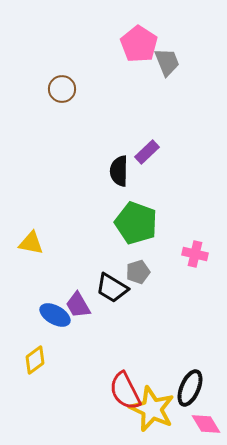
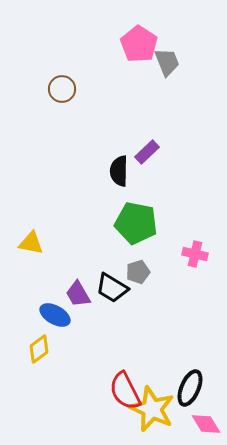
green pentagon: rotated 9 degrees counterclockwise
purple trapezoid: moved 11 px up
yellow diamond: moved 4 px right, 11 px up
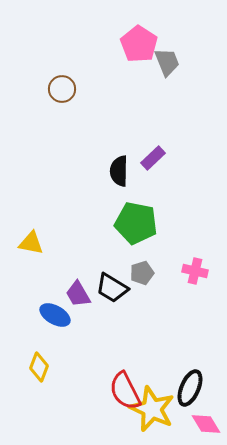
purple rectangle: moved 6 px right, 6 px down
pink cross: moved 17 px down
gray pentagon: moved 4 px right, 1 px down
yellow diamond: moved 18 px down; rotated 32 degrees counterclockwise
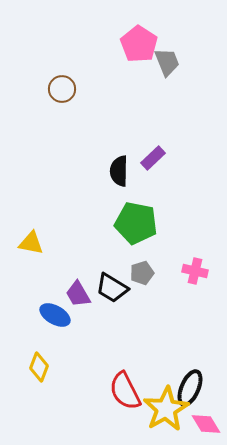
yellow star: moved 14 px right; rotated 18 degrees clockwise
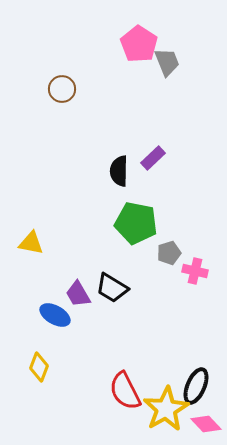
gray pentagon: moved 27 px right, 20 px up
black ellipse: moved 6 px right, 2 px up
pink diamond: rotated 12 degrees counterclockwise
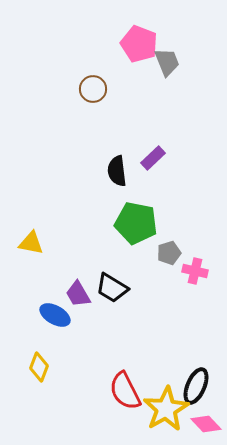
pink pentagon: rotated 12 degrees counterclockwise
brown circle: moved 31 px right
black semicircle: moved 2 px left; rotated 8 degrees counterclockwise
